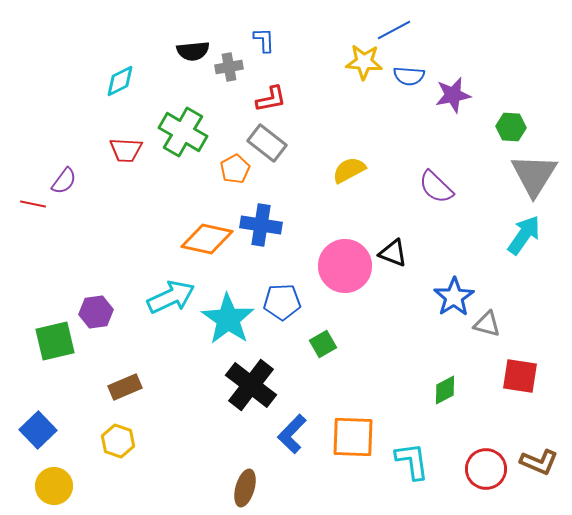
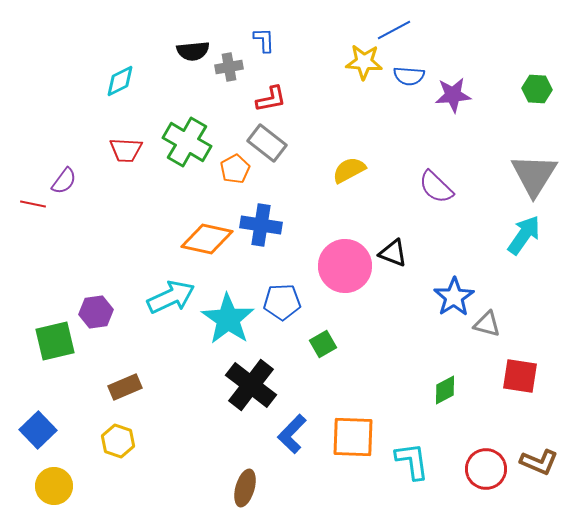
purple star at (453, 95): rotated 6 degrees clockwise
green hexagon at (511, 127): moved 26 px right, 38 px up
green cross at (183, 132): moved 4 px right, 10 px down
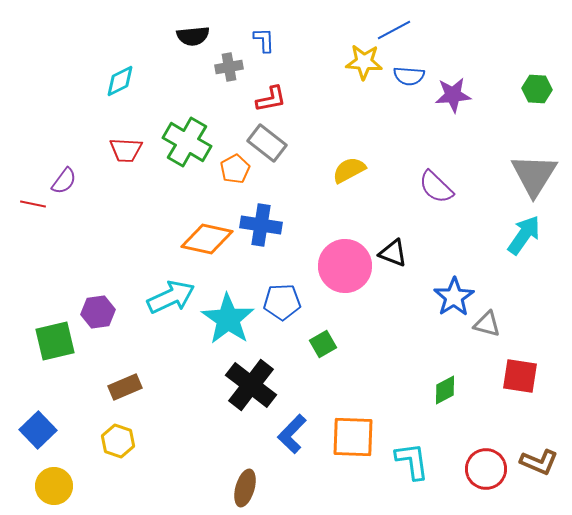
black semicircle at (193, 51): moved 15 px up
purple hexagon at (96, 312): moved 2 px right
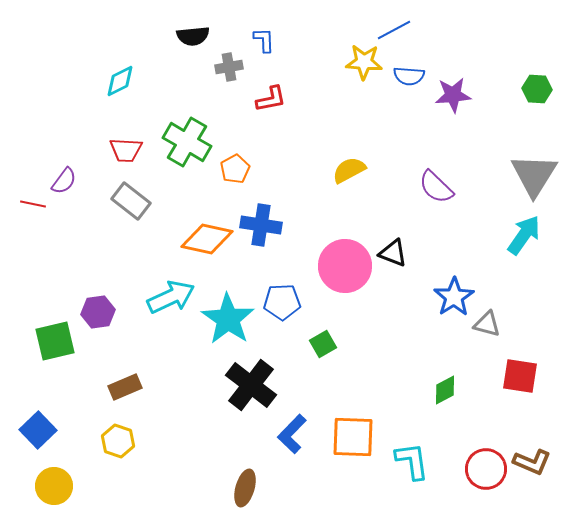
gray rectangle at (267, 143): moved 136 px left, 58 px down
brown L-shape at (539, 462): moved 7 px left
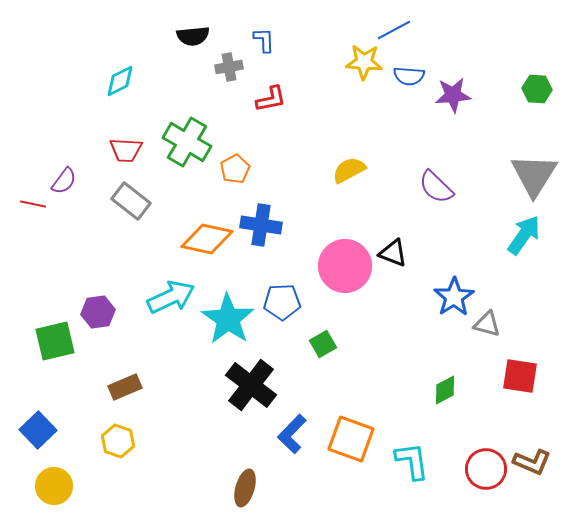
orange square at (353, 437): moved 2 px left, 2 px down; rotated 18 degrees clockwise
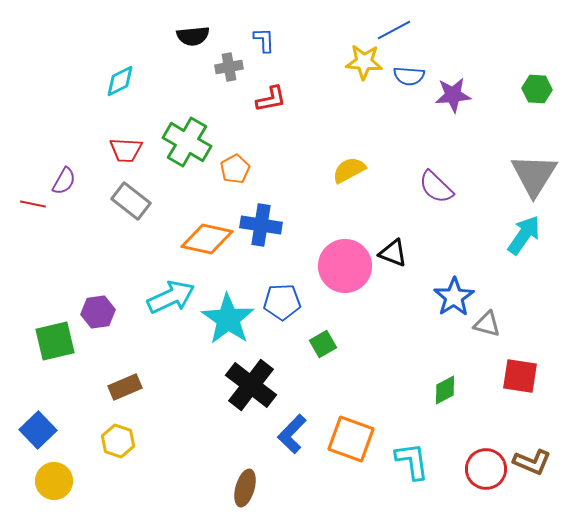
purple semicircle at (64, 181): rotated 8 degrees counterclockwise
yellow circle at (54, 486): moved 5 px up
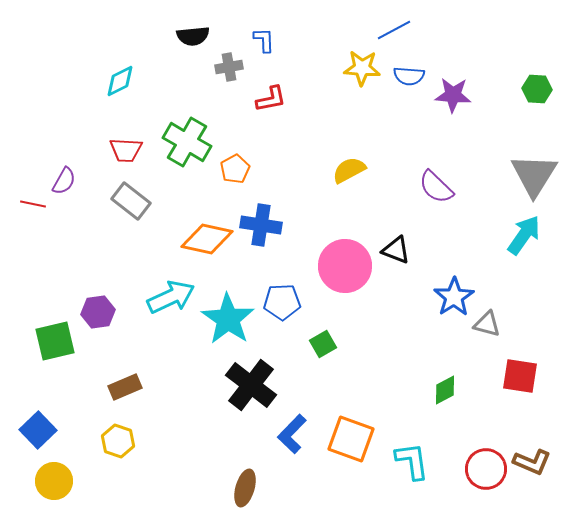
yellow star at (364, 62): moved 2 px left, 6 px down
purple star at (453, 95): rotated 9 degrees clockwise
black triangle at (393, 253): moved 3 px right, 3 px up
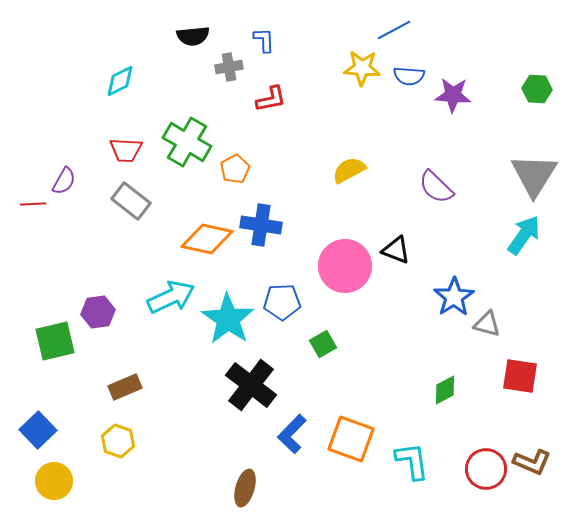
red line at (33, 204): rotated 15 degrees counterclockwise
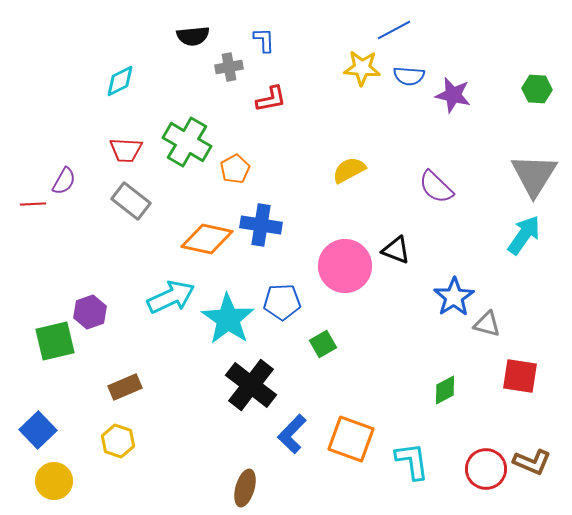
purple star at (453, 95): rotated 9 degrees clockwise
purple hexagon at (98, 312): moved 8 px left; rotated 12 degrees counterclockwise
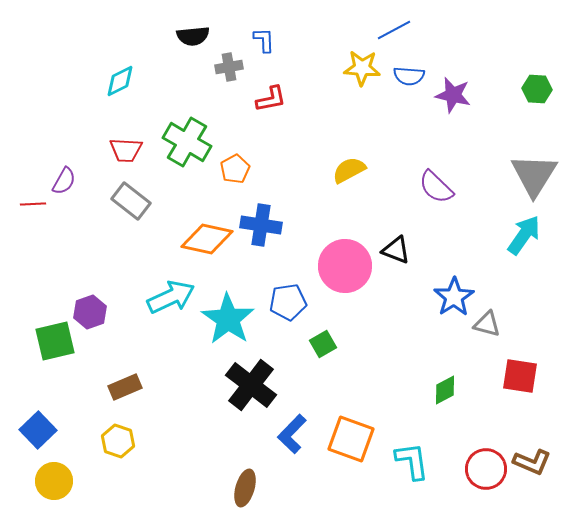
blue pentagon at (282, 302): moved 6 px right; rotated 6 degrees counterclockwise
